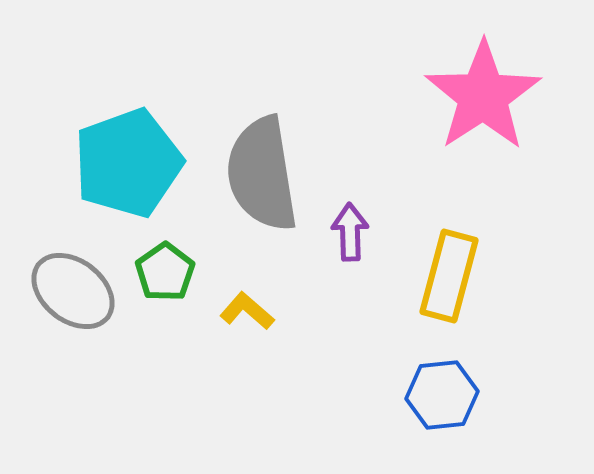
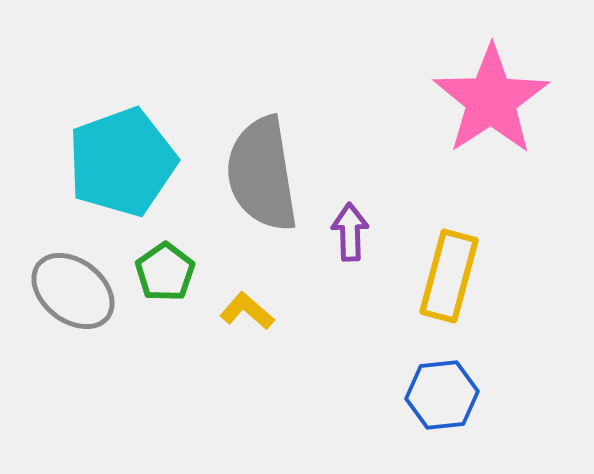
pink star: moved 8 px right, 4 px down
cyan pentagon: moved 6 px left, 1 px up
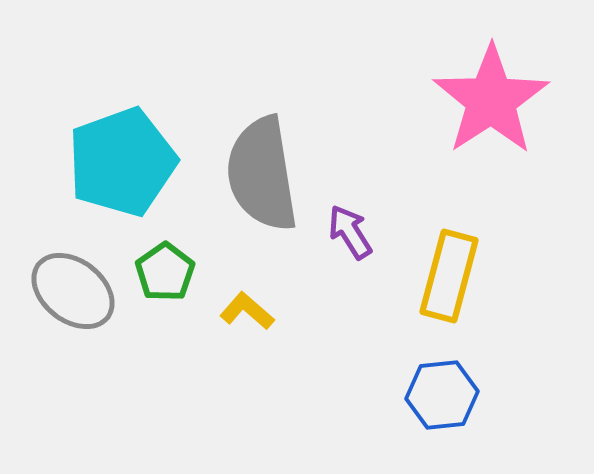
purple arrow: rotated 30 degrees counterclockwise
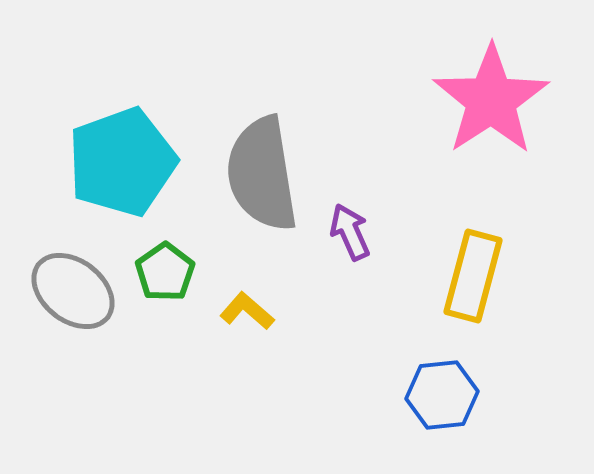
purple arrow: rotated 8 degrees clockwise
yellow rectangle: moved 24 px right
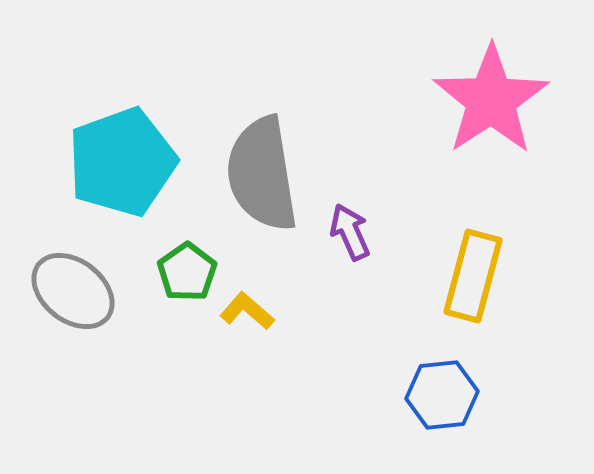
green pentagon: moved 22 px right
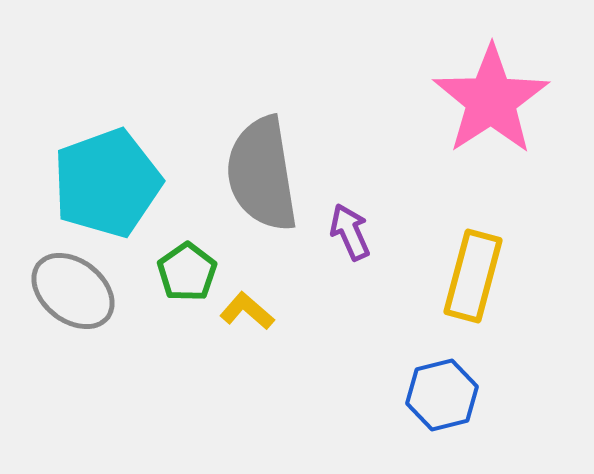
cyan pentagon: moved 15 px left, 21 px down
blue hexagon: rotated 8 degrees counterclockwise
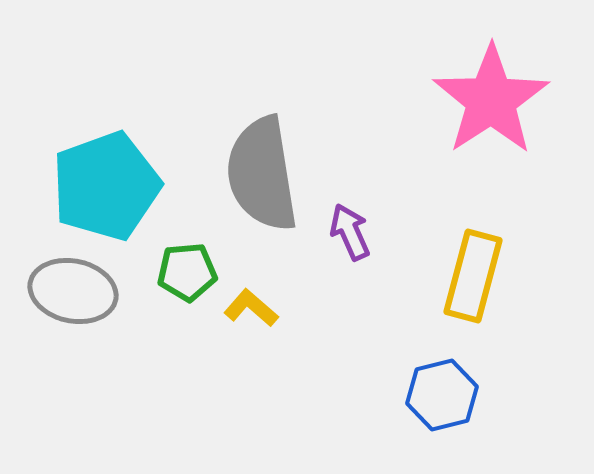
cyan pentagon: moved 1 px left, 3 px down
green pentagon: rotated 30 degrees clockwise
gray ellipse: rotated 26 degrees counterclockwise
yellow L-shape: moved 4 px right, 3 px up
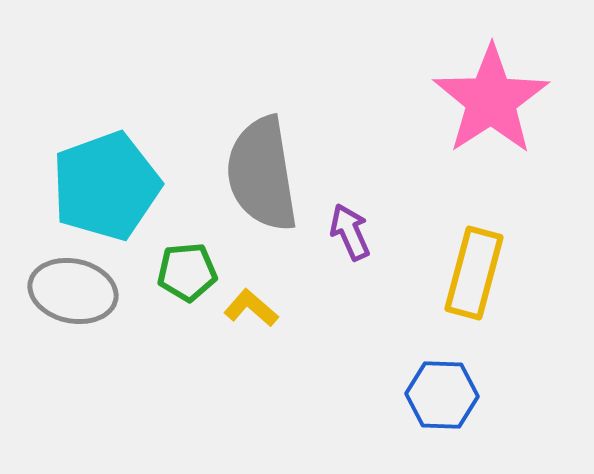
yellow rectangle: moved 1 px right, 3 px up
blue hexagon: rotated 16 degrees clockwise
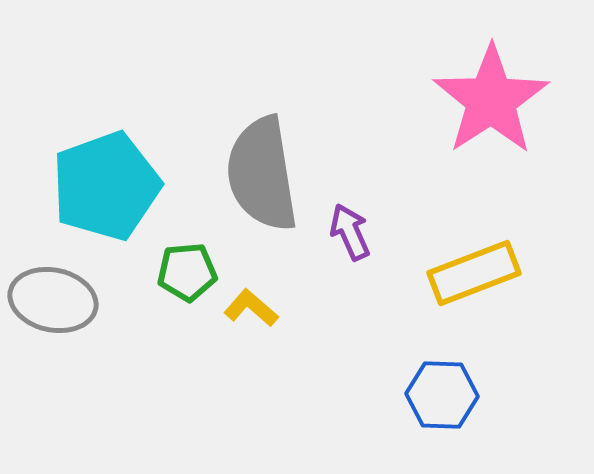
yellow rectangle: rotated 54 degrees clockwise
gray ellipse: moved 20 px left, 9 px down
